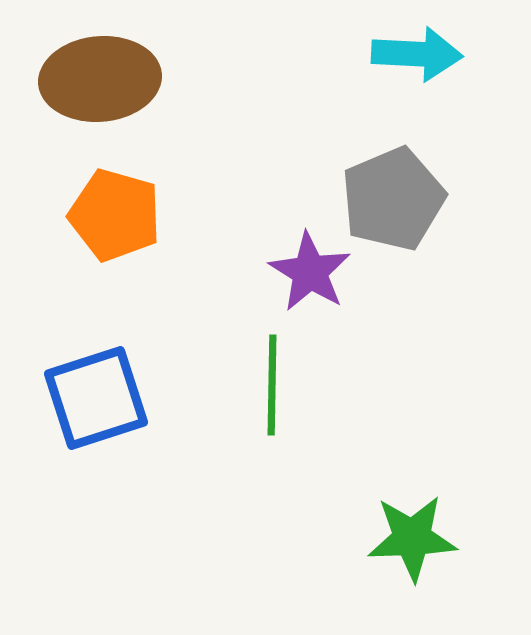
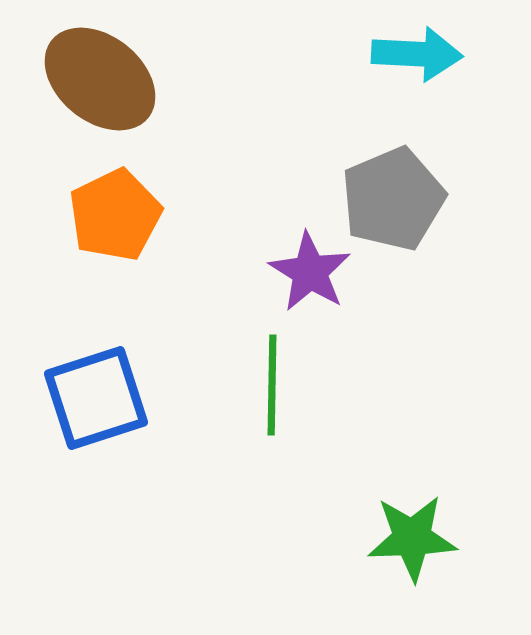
brown ellipse: rotated 44 degrees clockwise
orange pentagon: rotated 30 degrees clockwise
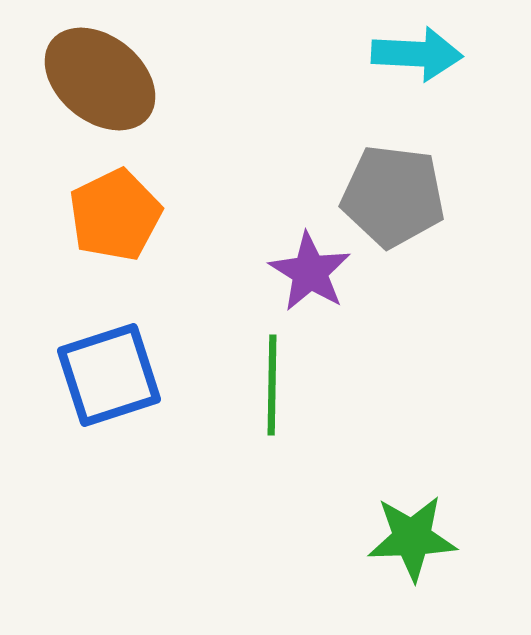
gray pentagon: moved 3 px up; rotated 30 degrees clockwise
blue square: moved 13 px right, 23 px up
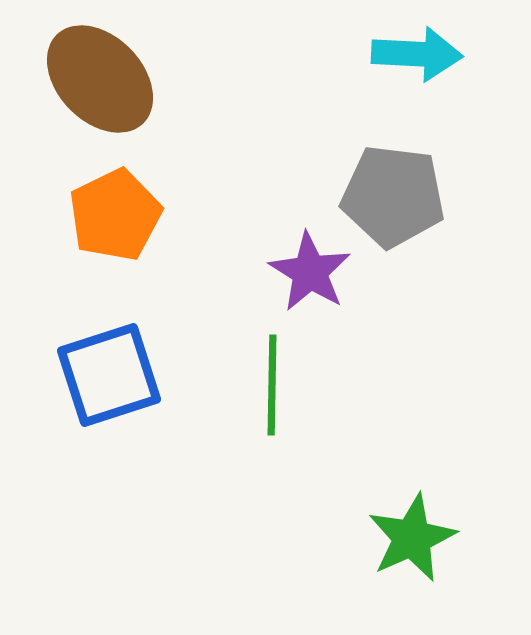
brown ellipse: rotated 7 degrees clockwise
green star: rotated 22 degrees counterclockwise
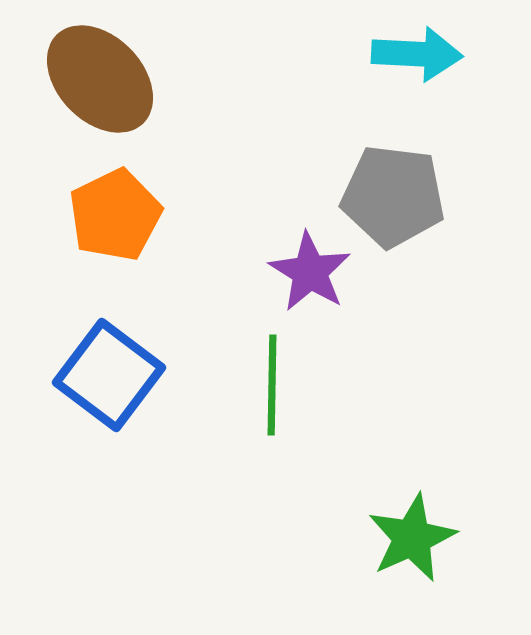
blue square: rotated 35 degrees counterclockwise
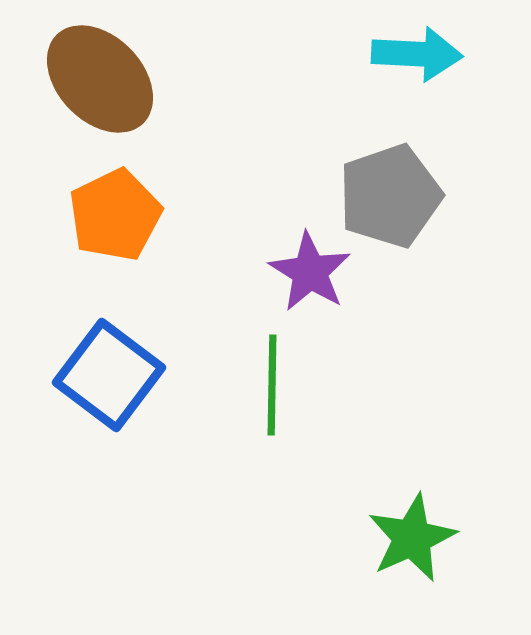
gray pentagon: moved 3 px left; rotated 26 degrees counterclockwise
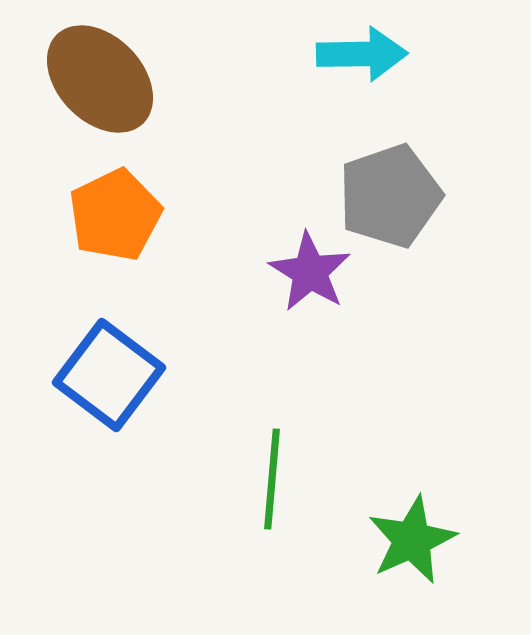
cyan arrow: moved 55 px left; rotated 4 degrees counterclockwise
green line: moved 94 px down; rotated 4 degrees clockwise
green star: moved 2 px down
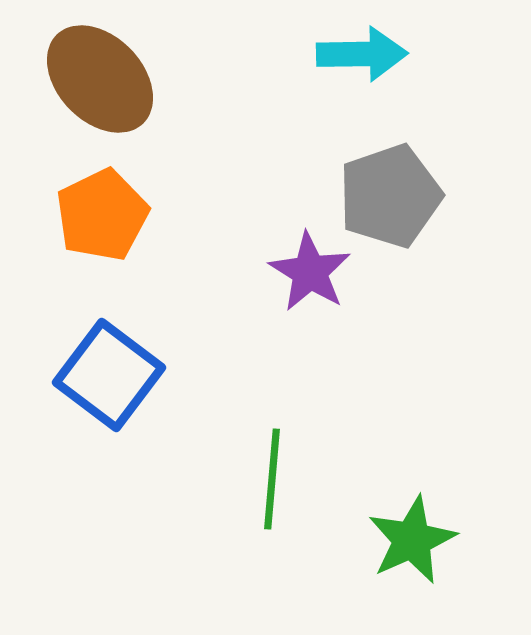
orange pentagon: moved 13 px left
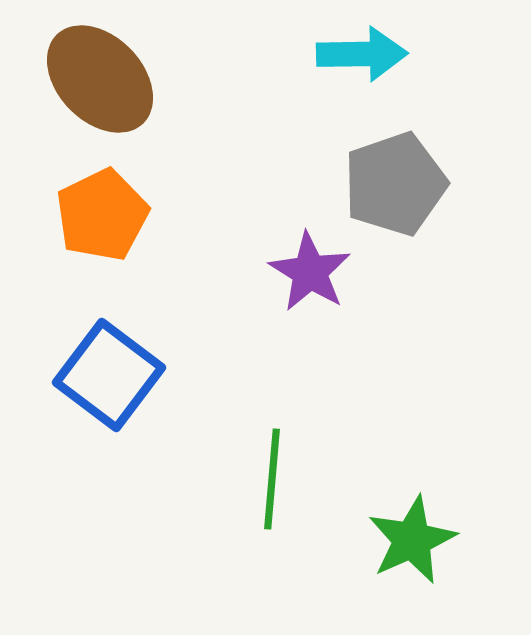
gray pentagon: moved 5 px right, 12 px up
